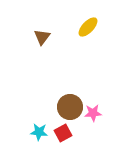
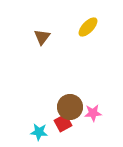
red square: moved 10 px up
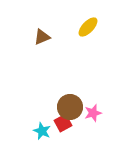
brown triangle: rotated 30 degrees clockwise
pink star: rotated 12 degrees counterclockwise
cyan star: moved 3 px right, 1 px up; rotated 18 degrees clockwise
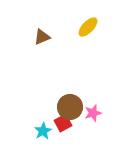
cyan star: moved 1 px right; rotated 18 degrees clockwise
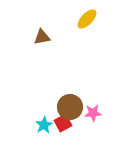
yellow ellipse: moved 1 px left, 8 px up
brown triangle: rotated 12 degrees clockwise
pink star: rotated 12 degrees clockwise
cyan star: moved 1 px right, 6 px up
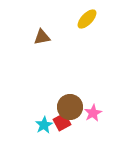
pink star: rotated 24 degrees counterclockwise
red square: moved 1 px left, 1 px up
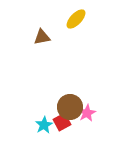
yellow ellipse: moved 11 px left
pink star: moved 6 px left
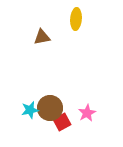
yellow ellipse: rotated 40 degrees counterclockwise
brown circle: moved 20 px left, 1 px down
cyan star: moved 14 px left, 15 px up; rotated 18 degrees clockwise
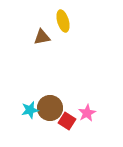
yellow ellipse: moved 13 px left, 2 px down; rotated 20 degrees counterclockwise
red square: moved 5 px right, 1 px up; rotated 30 degrees counterclockwise
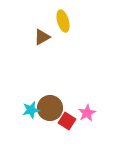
brown triangle: rotated 18 degrees counterclockwise
cyan star: moved 1 px right
